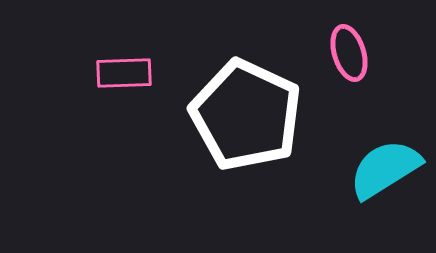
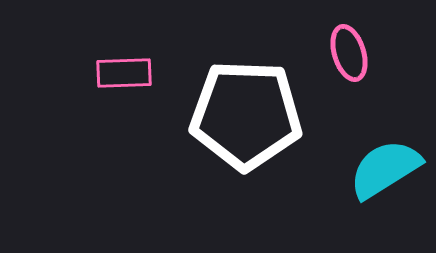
white pentagon: rotated 23 degrees counterclockwise
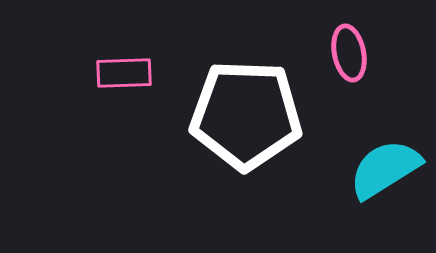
pink ellipse: rotated 6 degrees clockwise
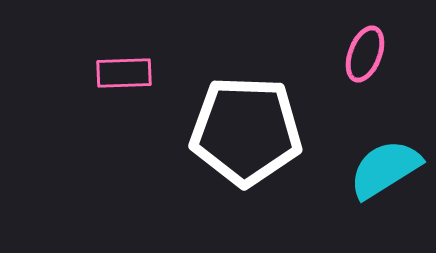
pink ellipse: moved 16 px right, 1 px down; rotated 32 degrees clockwise
white pentagon: moved 16 px down
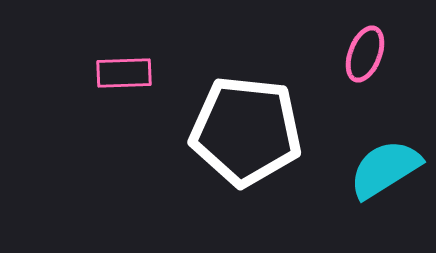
white pentagon: rotated 4 degrees clockwise
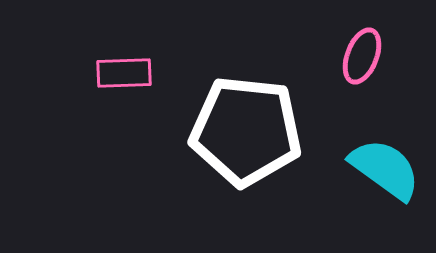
pink ellipse: moved 3 px left, 2 px down
cyan semicircle: rotated 68 degrees clockwise
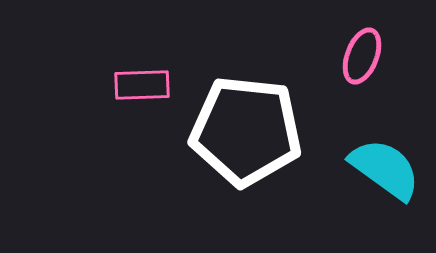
pink rectangle: moved 18 px right, 12 px down
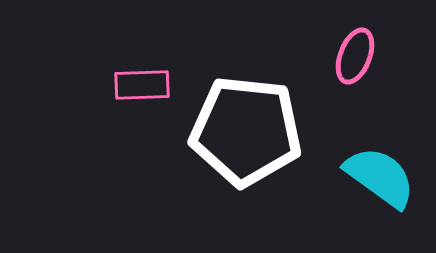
pink ellipse: moved 7 px left
cyan semicircle: moved 5 px left, 8 px down
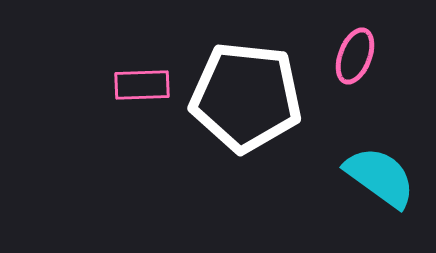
white pentagon: moved 34 px up
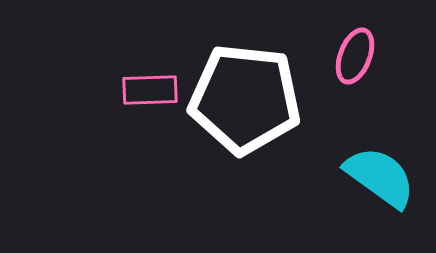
pink rectangle: moved 8 px right, 5 px down
white pentagon: moved 1 px left, 2 px down
